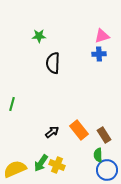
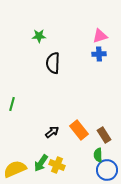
pink triangle: moved 2 px left
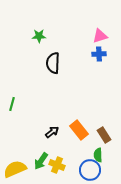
green arrow: moved 2 px up
blue circle: moved 17 px left
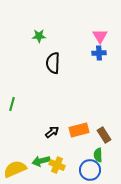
pink triangle: rotated 42 degrees counterclockwise
blue cross: moved 1 px up
orange rectangle: rotated 66 degrees counterclockwise
green arrow: rotated 42 degrees clockwise
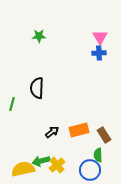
pink triangle: moved 1 px down
black semicircle: moved 16 px left, 25 px down
yellow cross: rotated 28 degrees clockwise
yellow semicircle: moved 8 px right; rotated 10 degrees clockwise
